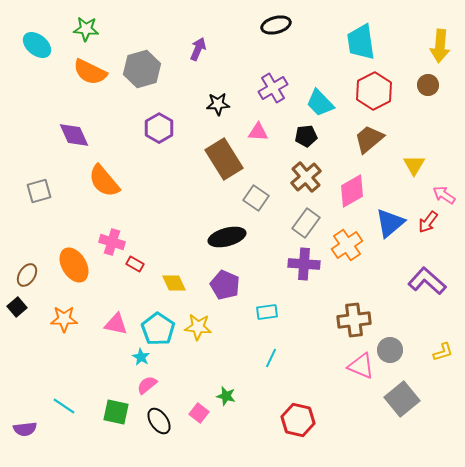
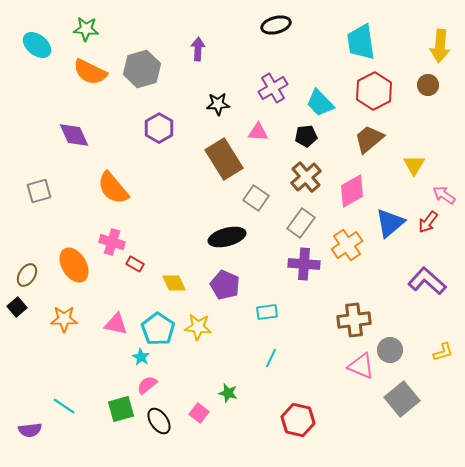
purple arrow at (198, 49): rotated 20 degrees counterclockwise
orange semicircle at (104, 181): moved 9 px right, 7 px down
gray rectangle at (306, 223): moved 5 px left
green star at (226, 396): moved 2 px right, 3 px up
green square at (116, 412): moved 5 px right, 3 px up; rotated 28 degrees counterclockwise
purple semicircle at (25, 429): moved 5 px right, 1 px down
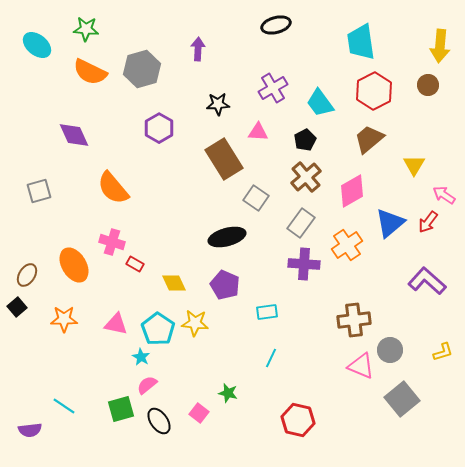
cyan trapezoid at (320, 103): rotated 8 degrees clockwise
black pentagon at (306, 136): moved 1 px left, 4 px down; rotated 20 degrees counterclockwise
yellow star at (198, 327): moved 3 px left, 4 px up
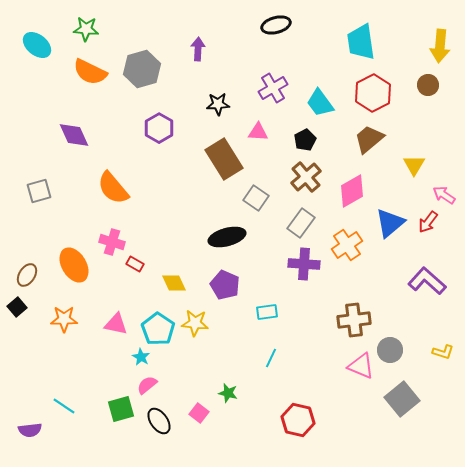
red hexagon at (374, 91): moved 1 px left, 2 px down
yellow L-shape at (443, 352): rotated 35 degrees clockwise
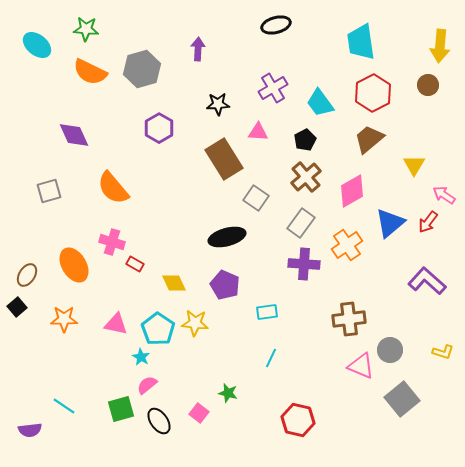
gray square at (39, 191): moved 10 px right
brown cross at (354, 320): moved 5 px left, 1 px up
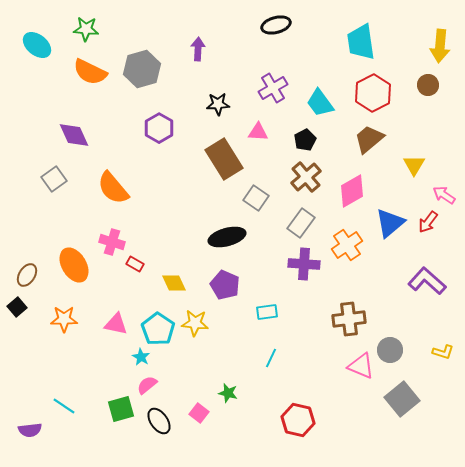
gray square at (49, 191): moved 5 px right, 12 px up; rotated 20 degrees counterclockwise
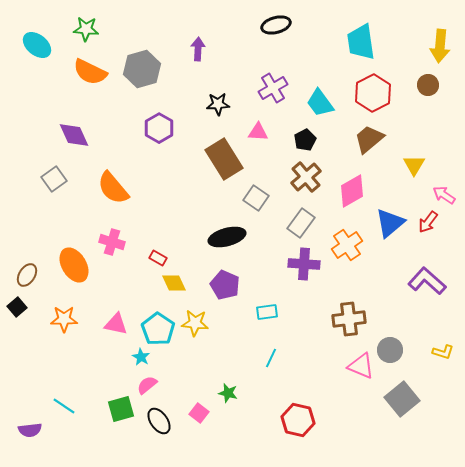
red rectangle at (135, 264): moved 23 px right, 6 px up
